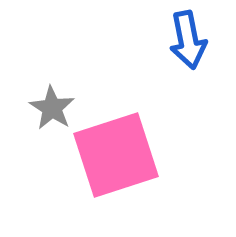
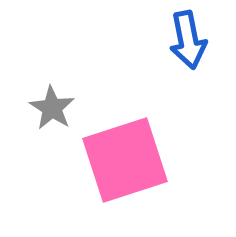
pink square: moved 9 px right, 5 px down
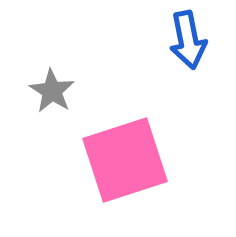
gray star: moved 17 px up
